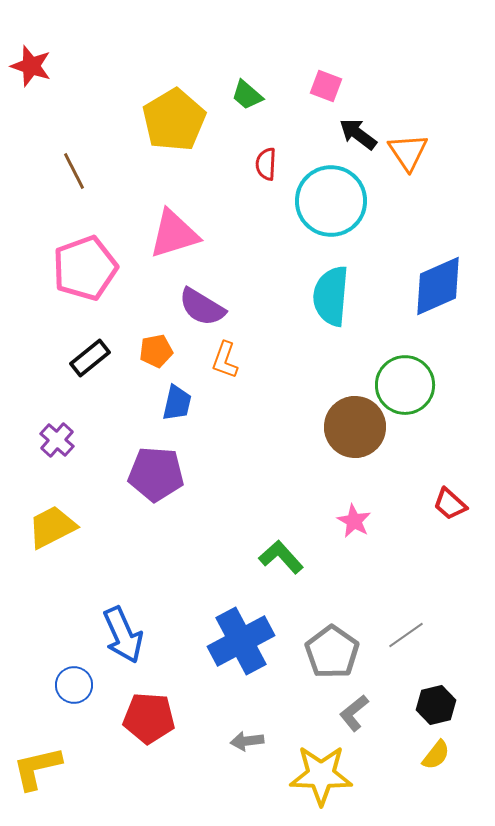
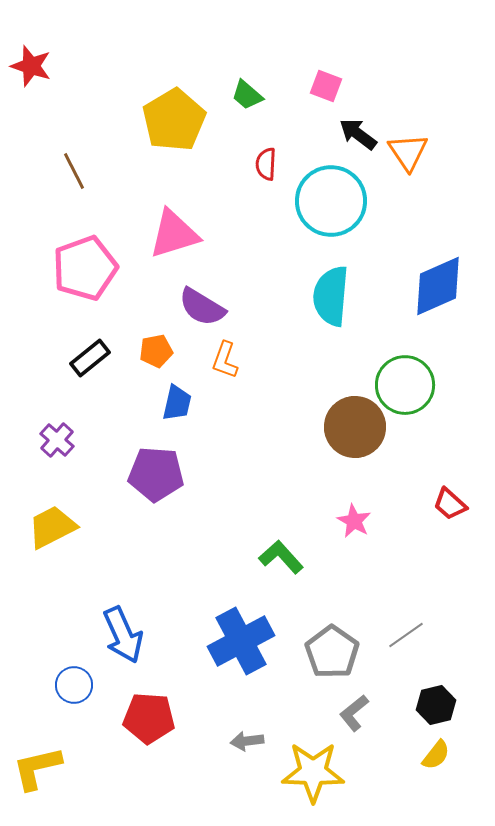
yellow star: moved 8 px left, 3 px up
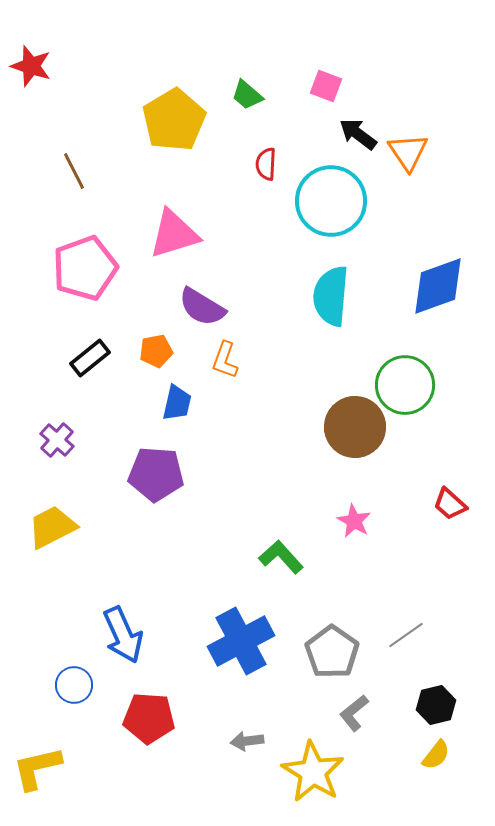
blue diamond: rotated 4 degrees clockwise
yellow star: rotated 30 degrees clockwise
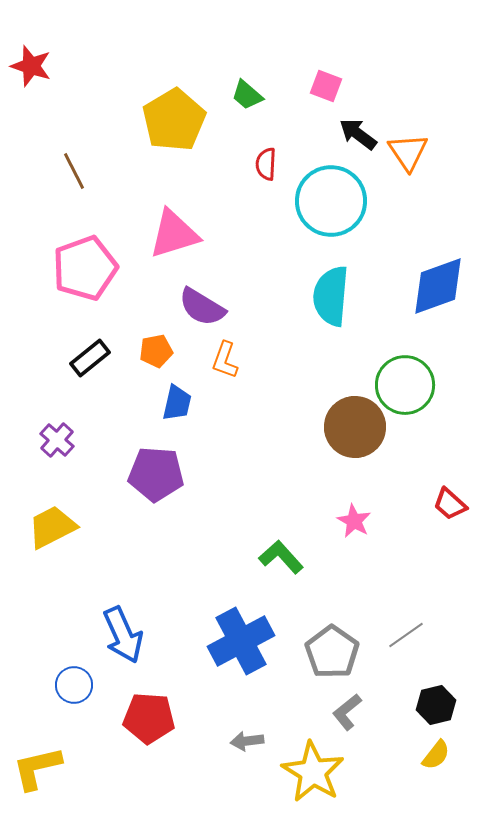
gray L-shape: moved 7 px left, 1 px up
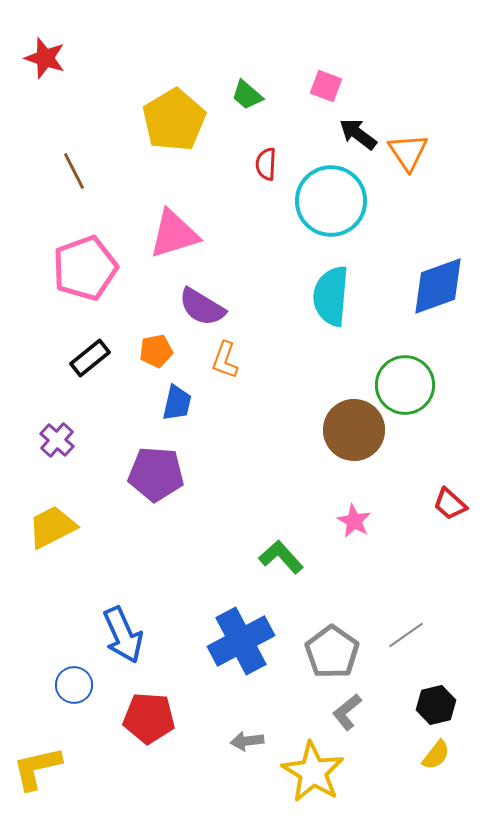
red star: moved 14 px right, 8 px up
brown circle: moved 1 px left, 3 px down
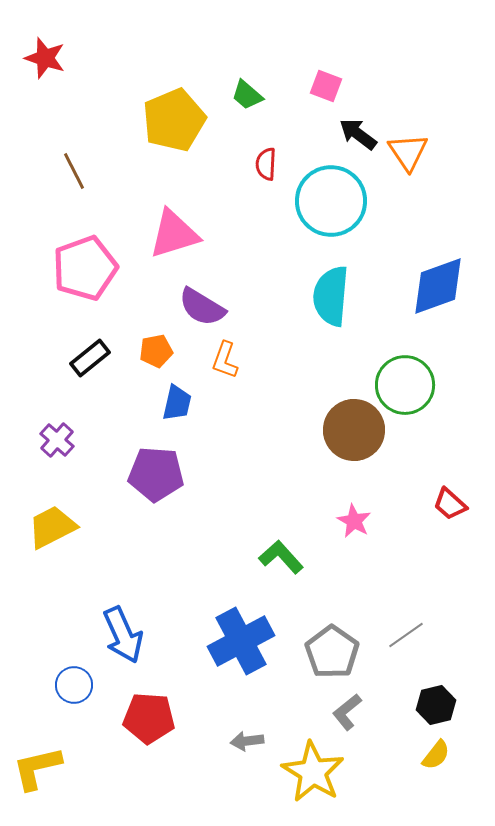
yellow pentagon: rotated 8 degrees clockwise
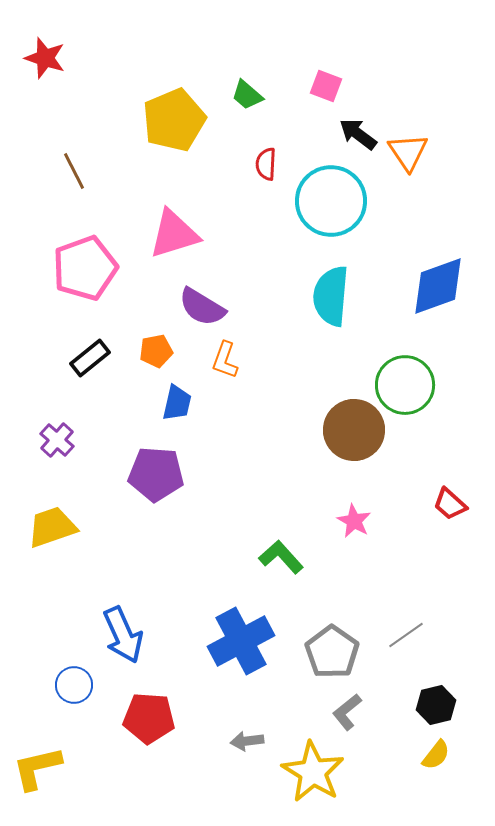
yellow trapezoid: rotated 8 degrees clockwise
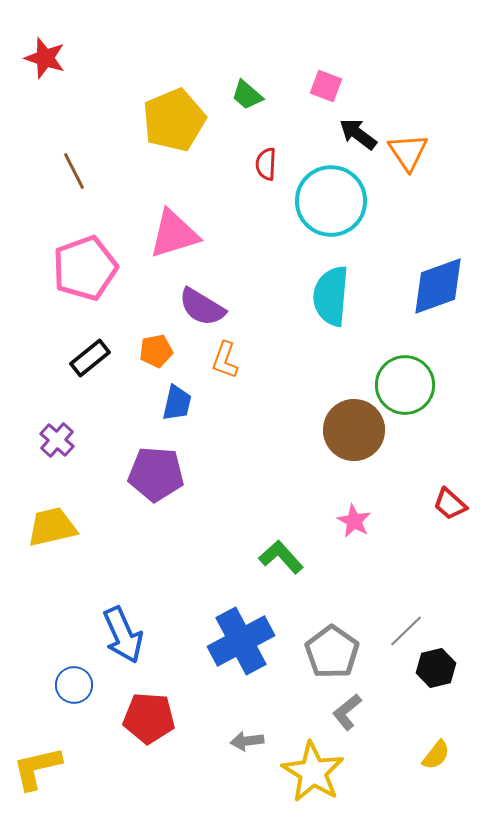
yellow trapezoid: rotated 6 degrees clockwise
gray line: moved 4 px up; rotated 9 degrees counterclockwise
black hexagon: moved 37 px up
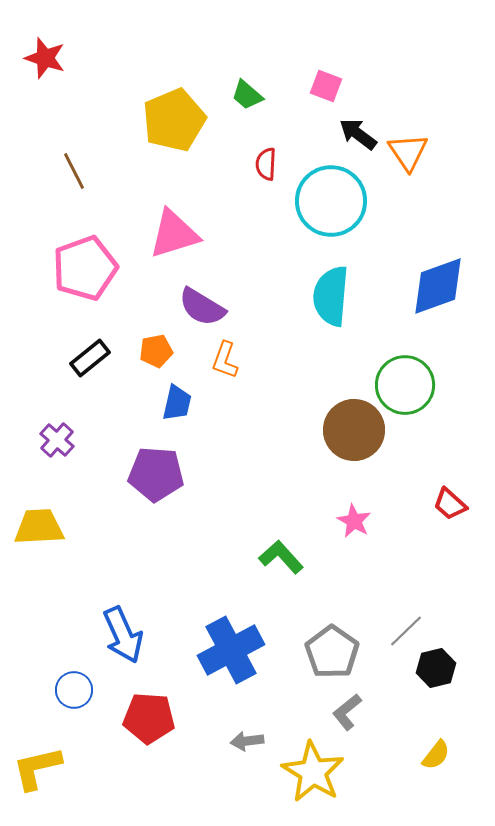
yellow trapezoid: moved 13 px left; rotated 10 degrees clockwise
blue cross: moved 10 px left, 9 px down
blue circle: moved 5 px down
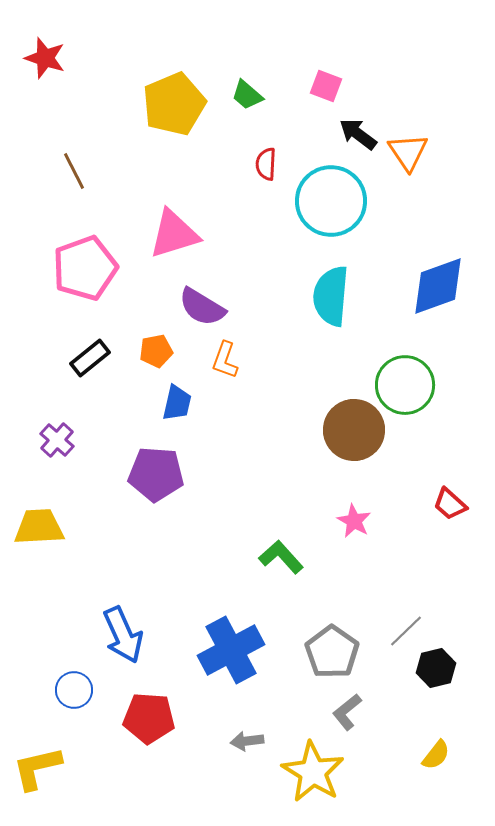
yellow pentagon: moved 16 px up
